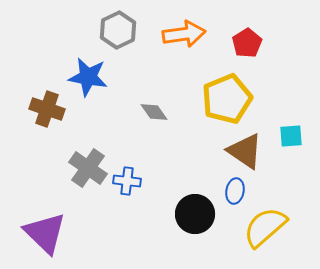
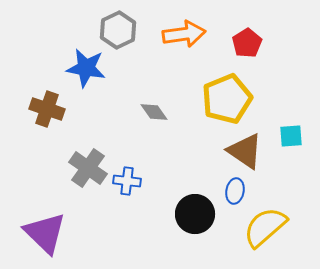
blue star: moved 2 px left, 9 px up
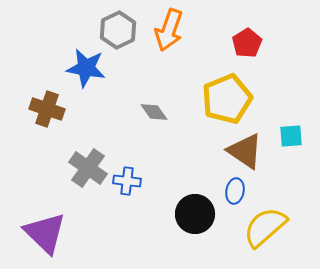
orange arrow: moved 15 px left, 4 px up; rotated 117 degrees clockwise
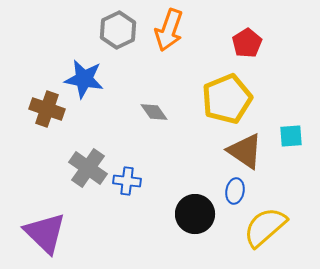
blue star: moved 2 px left, 11 px down
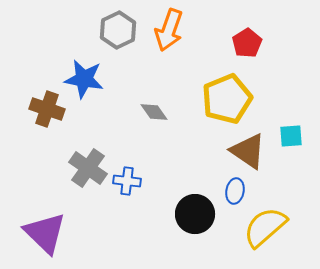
brown triangle: moved 3 px right
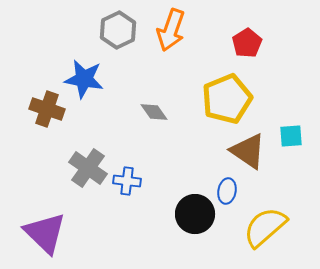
orange arrow: moved 2 px right
blue ellipse: moved 8 px left
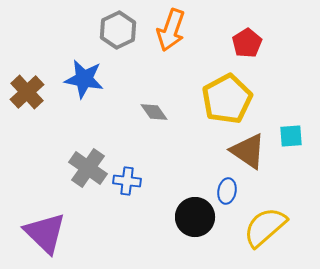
yellow pentagon: rotated 6 degrees counterclockwise
brown cross: moved 20 px left, 17 px up; rotated 28 degrees clockwise
black circle: moved 3 px down
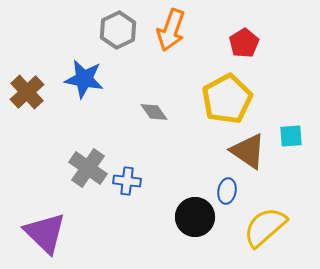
red pentagon: moved 3 px left
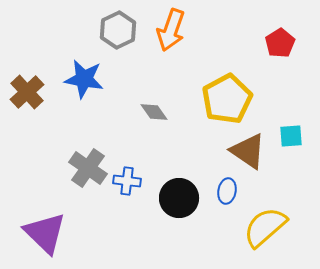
red pentagon: moved 36 px right
black circle: moved 16 px left, 19 px up
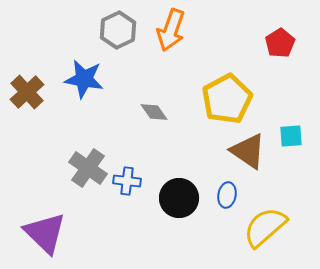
blue ellipse: moved 4 px down
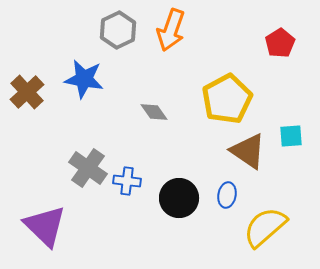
purple triangle: moved 7 px up
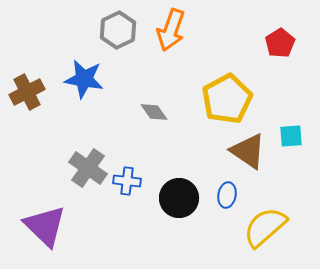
brown cross: rotated 16 degrees clockwise
